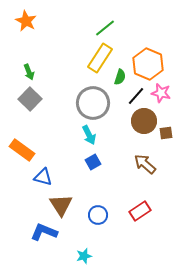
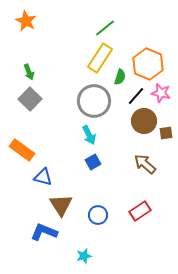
gray circle: moved 1 px right, 2 px up
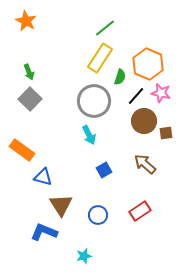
blue square: moved 11 px right, 8 px down
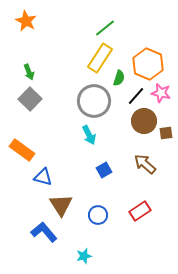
green semicircle: moved 1 px left, 1 px down
blue L-shape: rotated 28 degrees clockwise
